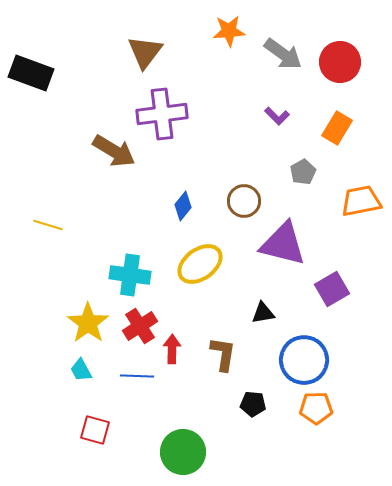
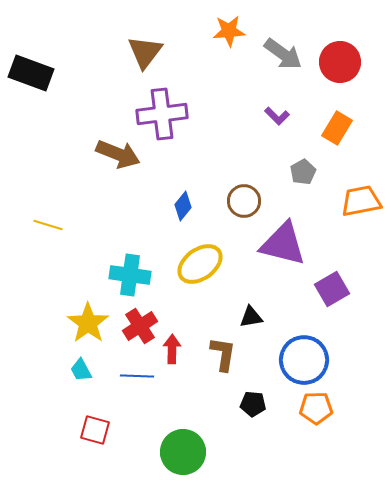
brown arrow: moved 4 px right, 3 px down; rotated 9 degrees counterclockwise
black triangle: moved 12 px left, 4 px down
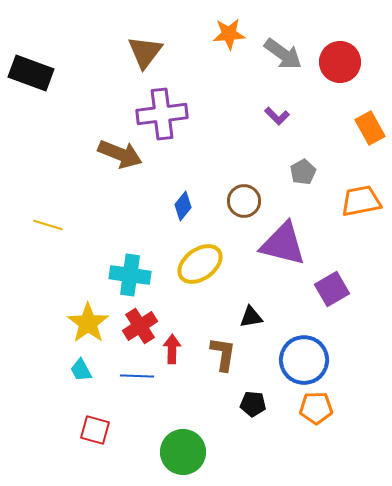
orange star: moved 3 px down
orange rectangle: moved 33 px right; rotated 60 degrees counterclockwise
brown arrow: moved 2 px right
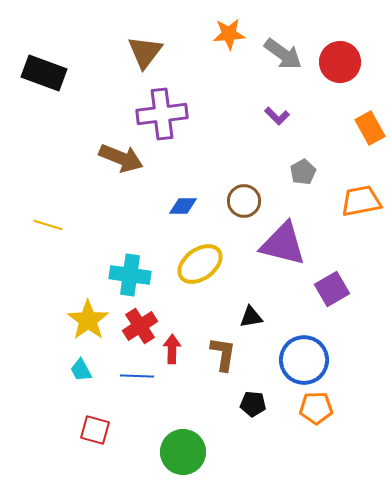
black rectangle: moved 13 px right
brown arrow: moved 1 px right, 4 px down
blue diamond: rotated 52 degrees clockwise
yellow star: moved 3 px up
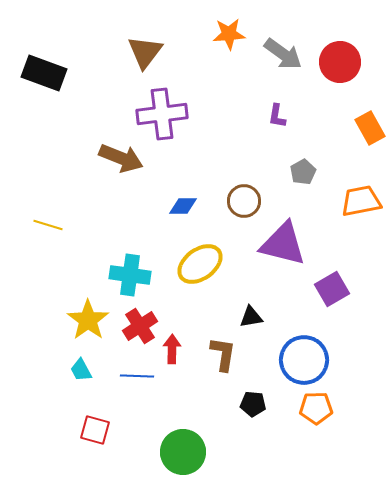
purple L-shape: rotated 55 degrees clockwise
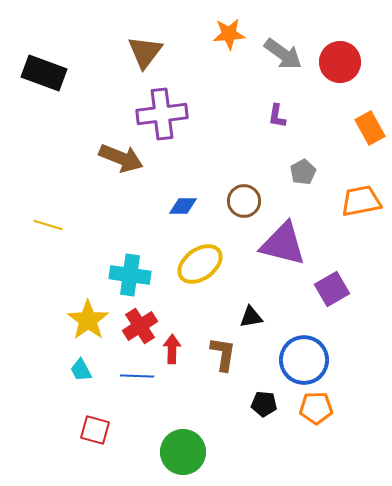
black pentagon: moved 11 px right
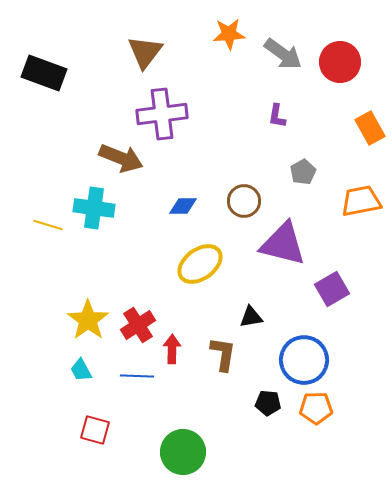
cyan cross: moved 36 px left, 67 px up
red cross: moved 2 px left, 1 px up
black pentagon: moved 4 px right, 1 px up
